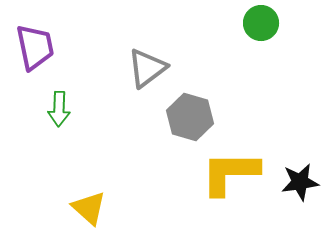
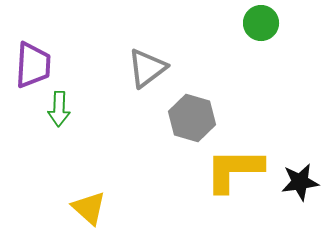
purple trapezoid: moved 2 px left, 18 px down; rotated 15 degrees clockwise
gray hexagon: moved 2 px right, 1 px down
yellow L-shape: moved 4 px right, 3 px up
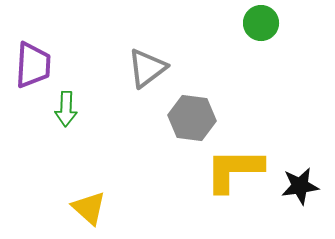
green arrow: moved 7 px right
gray hexagon: rotated 9 degrees counterclockwise
black star: moved 4 px down
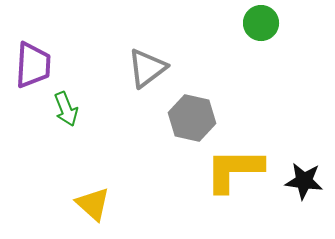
green arrow: rotated 24 degrees counterclockwise
gray hexagon: rotated 6 degrees clockwise
black star: moved 4 px right, 5 px up; rotated 15 degrees clockwise
yellow triangle: moved 4 px right, 4 px up
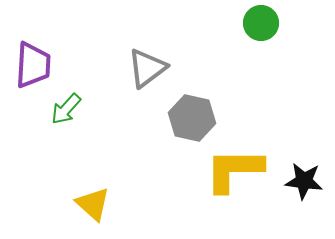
green arrow: rotated 64 degrees clockwise
